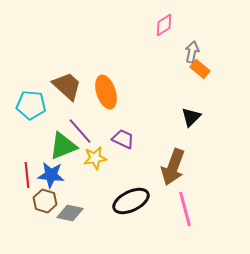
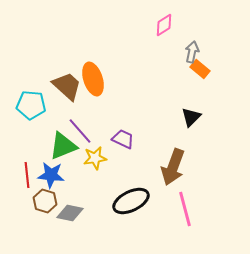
orange ellipse: moved 13 px left, 13 px up
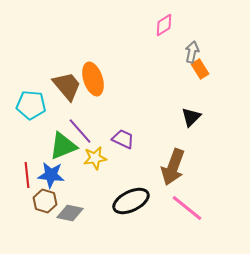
orange rectangle: rotated 18 degrees clockwise
brown trapezoid: rotated 8 degrees clockwise
pink line: moved 2 px right, 1 px up; rotated 36 degrees counterclockwise
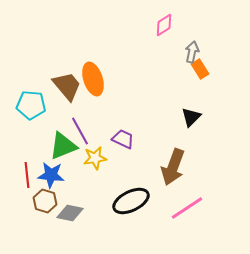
purple line: rotated 12 degrees clockwise
pink line: rotated 72 degrees counterclockwise
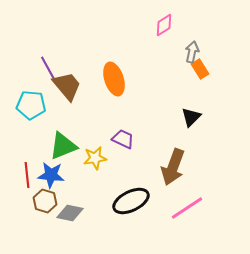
orange ellipse: moved 21 px right
purple line: moved 31 px left, 61 px up
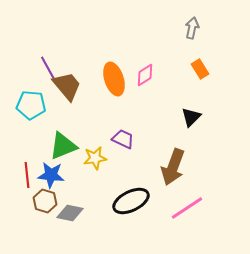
pink diamond: moved 19 px left, 50 px down
gray arrow: moved 24 px up
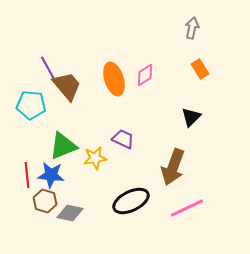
pink line: rotated 8 degrees clockwise
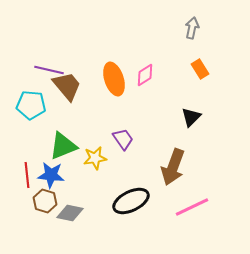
purple line: rotated 48 degrees counterclockwise
purple trapezoid: rotated 30 degrees clockwise
pink line: moved 5 px right, 1 px up
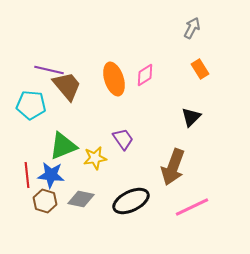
gray arrow: rotated 15 degrees clockwise
gray diamond: moved 11 px right, 14 px up
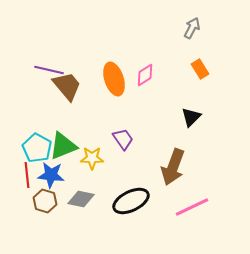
cyan pentagon: moved 6 px right, 43 px down; rotated 24 degrees clockwise
yellow star: moved 3 px left; rotated 10 degrees clockwise
